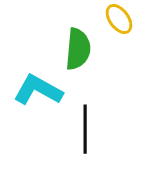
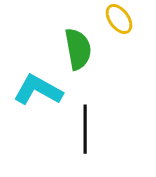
green semicircle: rotated 15 degrees counterclockwise
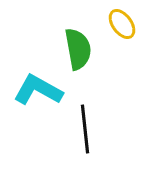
yellow ellipse: moved 3 px right, 5 px down
black line: rotated 6 degrees counterclockwise
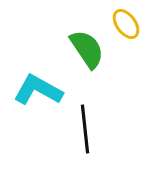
yellow ellipse: moved 4 px right
green semicircle: moved 9 px right; rotated 24 degrees counterclockwise
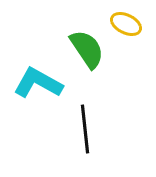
yellow ellipse: rotated 28 degrees counterclockwise
cyan L-shape: moved 7 px up
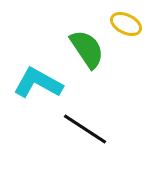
black line: rotated 51 degrees counterclockwise
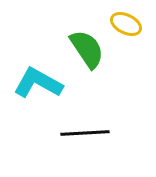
black line: moved 4 px down; rotated 36 degrees counterclockwise
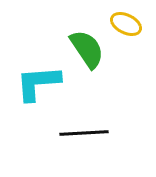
cyan L-shape: rotated 33 degrees counterclockwise
black line: moved 1 px left
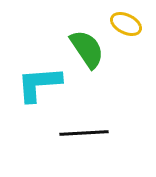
cyan L-shape: moved 1 px right, 1 px down
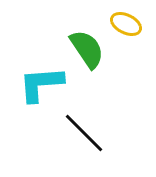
cyan L-shape: moved 2 px right
black line: rotated 48 degrees clockwise
